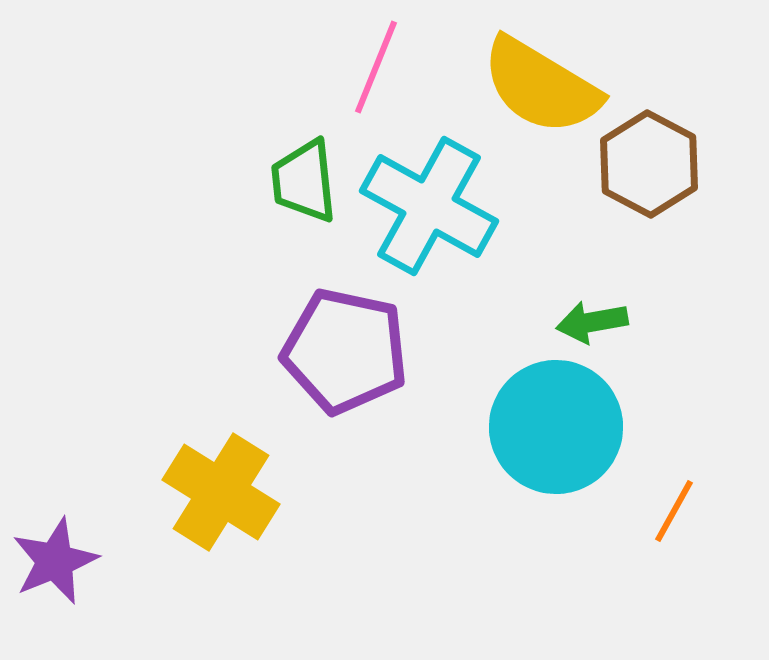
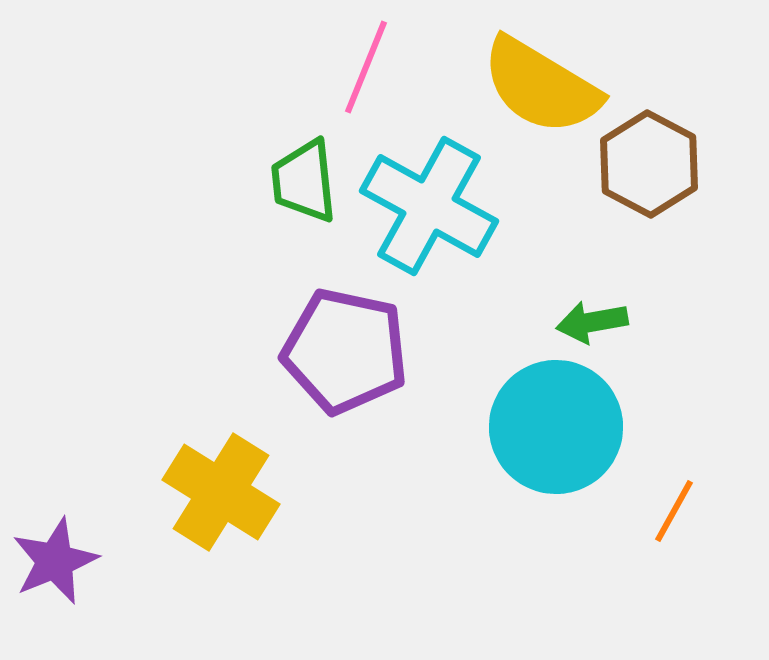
pink line: moved 10 px left
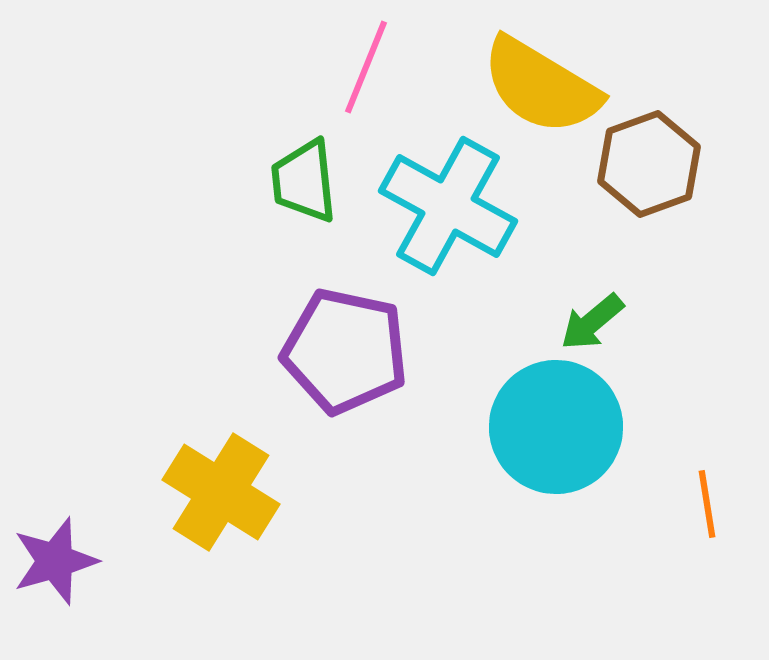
brown hexagon: rotated 12 degrees clockwise
cyan cross: moved 19 px right
green arrow: rotated 30 degrees counterclockwise
orange line: moved 33 px right, 7 px up; rotated 38 degrees counterclockwise
purple star: rotated 6 degrees clockwise
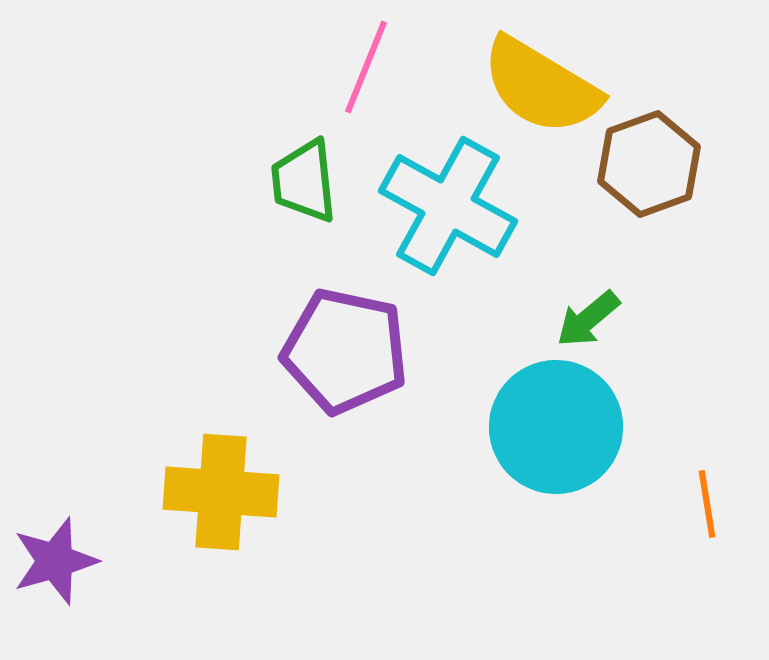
green arrow: moved 4 px left, 3 px up
yellow cross: rotated 28 degrees counterclockwise
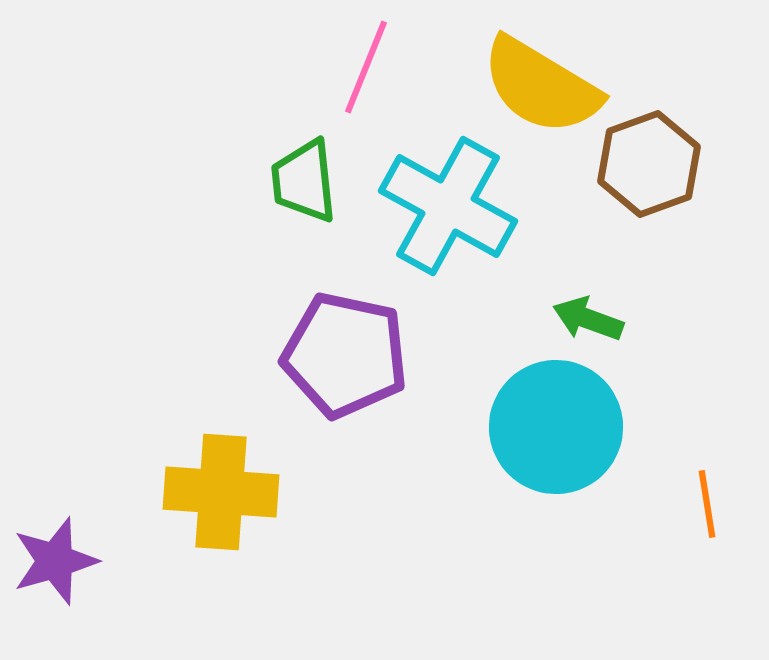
green arrow: rotated 60 degrees clockwise
purple pentagon: moved 4 px down
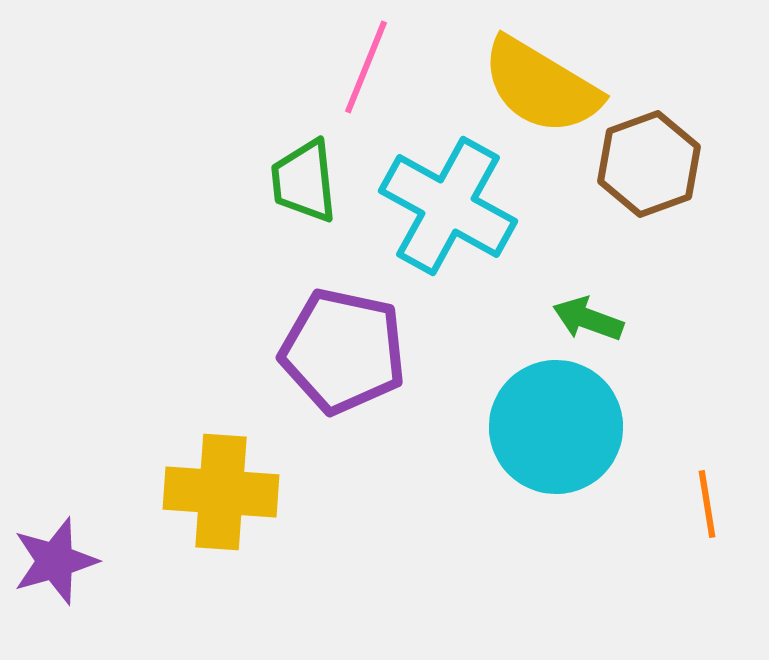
purple pentagon: moved 2 px left, 4 px up
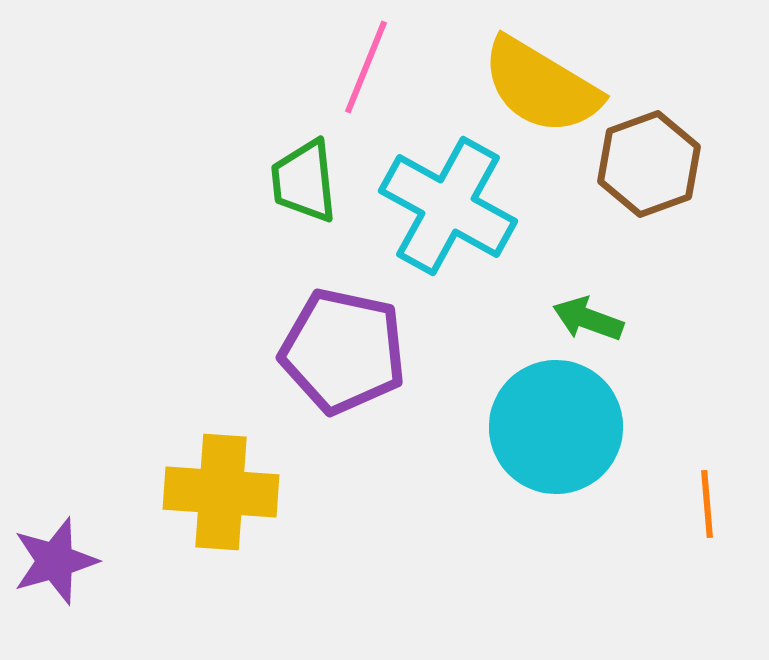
orange line: rotated 4 degrees clockwise
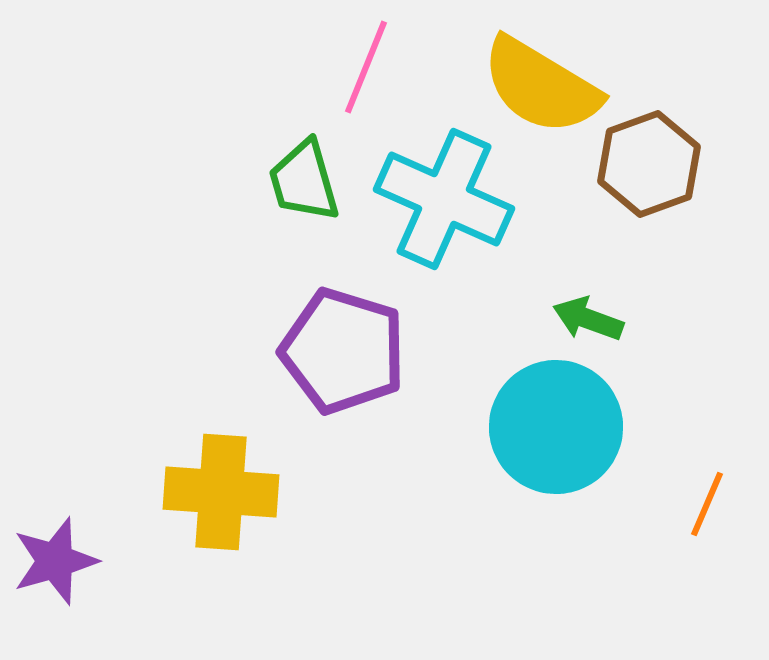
green trapezoid: rotated 10 degrees counterclockwise
cyan cross: moved 4 px left, 7 px up; rotated 5 degrees counterclockwise
purple pentagon: rotated 5 degrees clockwise
orange line: rotated 28 degrees clockwise
